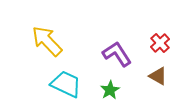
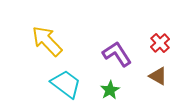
cyan trapezoid: rotated 12 degrees clockwise
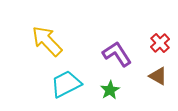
cyan trapezoid: rotated 64 degrees counterclockwise
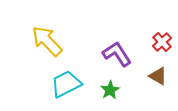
red cross: moved 2 px right, 1 px up
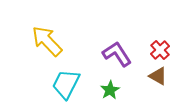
red cross: moved 2 px left, 8 px down
cyan trapezoid: rotated 36 degrees counterclockwise
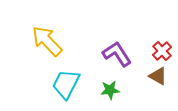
red cross: moved 2 px right, 1 px down
green star: rotated 24 degrees clockwise
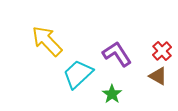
cyan trapezoid: moved 12 px right, 10 px up; rotated 20 degrees clockwise
green star: moved 2 px right, 4 px down; rotated 30 degrees counterclockwise
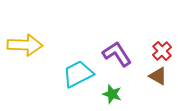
yellow arrow: moved 22 px left, 4 px down; rotated 136 degrees clockwise
cyan trapezoid: rotated 16 degrees clockwise
green star: rotated 18 degrees counterclockwise
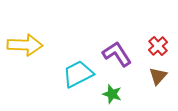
red cross: moved 4 px left, 5 px up
brown triangle: rotated 42 degrees clockwise
